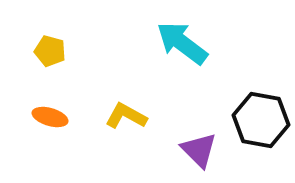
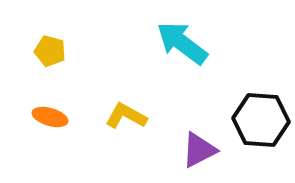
black hexagon: rotated 6 degrees counterclockwise
purple triangle: rotated 48 degrees clockwise
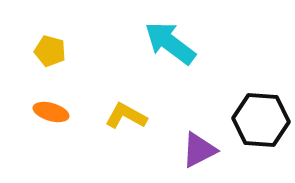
cyan arrow: moved 12 px left
orange ellipse: moved 1 px right, 5 px up
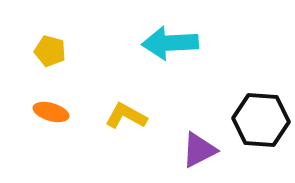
cyan arrow: rotated 40 degrees counterclockwise
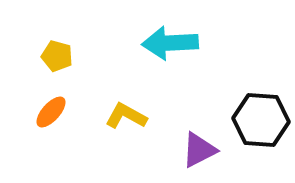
yellow pentagon: moved 7 px right, 5 px down
orange ellipse: rotated 64 degrees counterclockwise
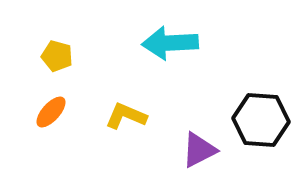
yellow L-shape: rotated 6 degrees counterclockwise
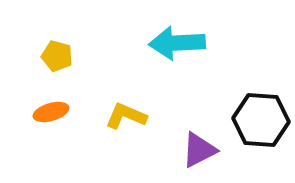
cyan arrow: moved 7 px right
orange ellipse: rotated 32 degrees clockwise
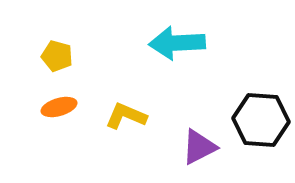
orange ellipse: moved 8 px right, 5 px up
purple triangle: moved 3 px up
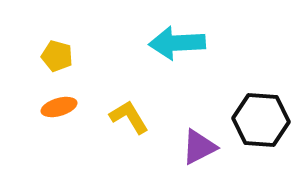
yellow L-shape: moved 3 px right, 1 px down; rotated 36 degrees clockwise
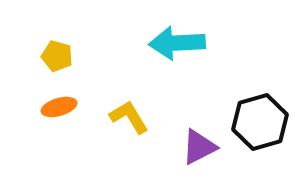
black hexagon: moved 1 px left, 2 px down; rotated 20 degrees counterclockwise
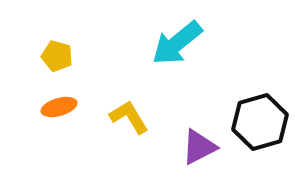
cyan arrow: rotated 36 degrees counterclockwise
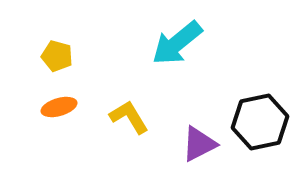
black hexagon: rotated 4 degrees clockwise
purple triangle: moved 3 px up
